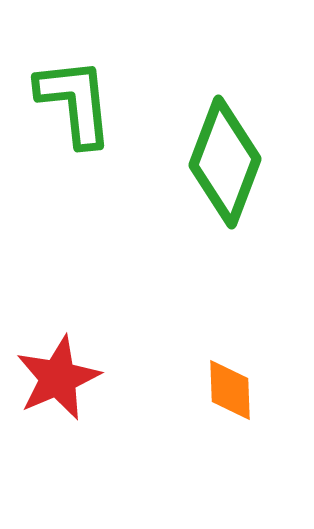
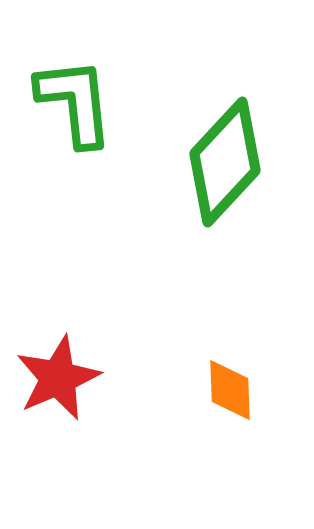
green diamond: rotated 22 degrees clockwise
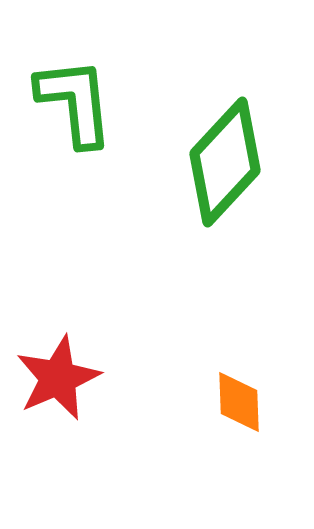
orange diamond: moved 9 px right, 12 px down
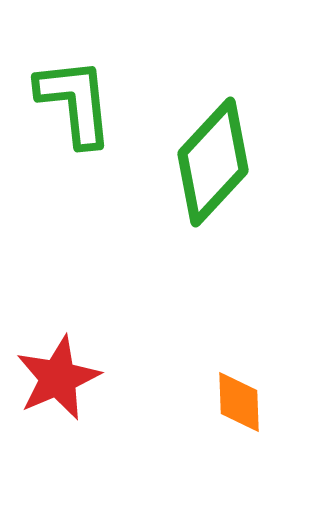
green diamond: moved 12 px left
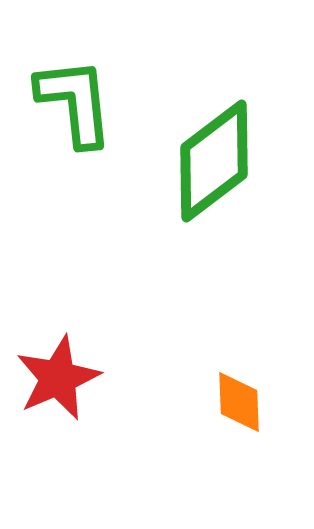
green diamond: moved 1 px right, 1 px up; rotated 10 degrees clockwise
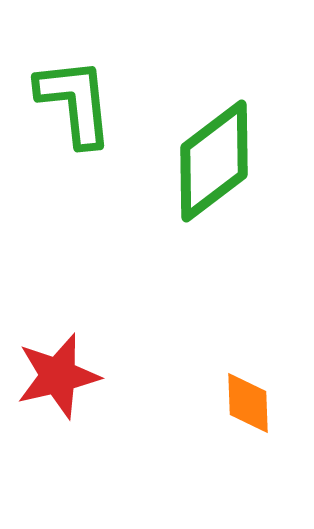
red star: moved 2 px up; rotated 10 degrees clockwise
orange diamond: moved 9 px right, 1 px down
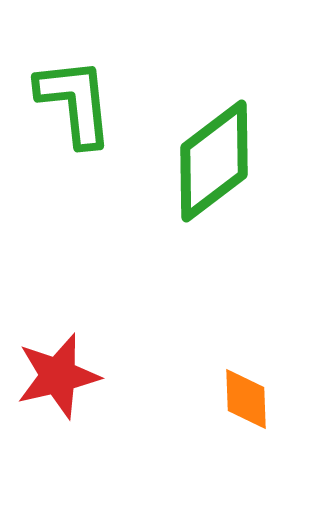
orange diamond: moved 2 px left, 4 px up
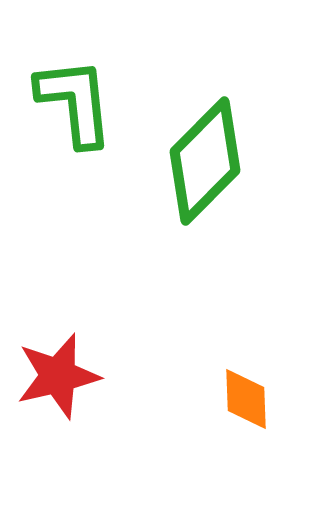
green diamond: moved 9 px left; rotated 8 degrees counterclockwise
